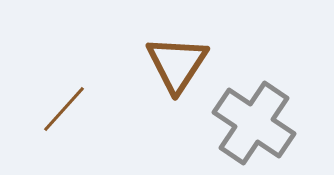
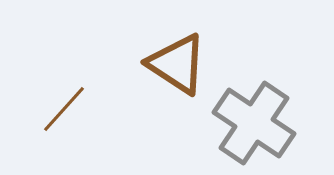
brown triangle: rotated 30 degrees counterclockwise
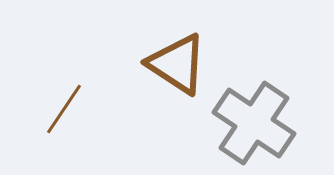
brown line: rotated 8 degrees counterclockwise
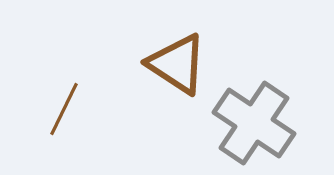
brown line: rotated 8 degrees counterclockwise
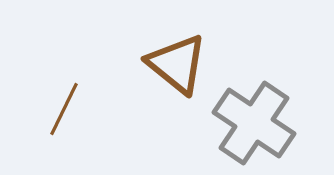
brown triangle: rotated 6 degrees clockwise
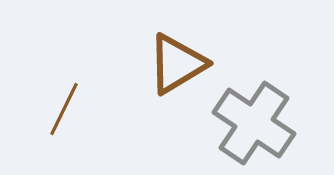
brown triangle: rotated 50 degrees clockwise
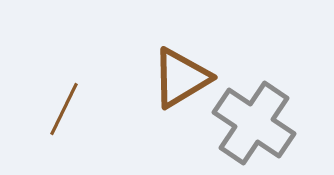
brown triangle: moved 4 px right, 14 px down
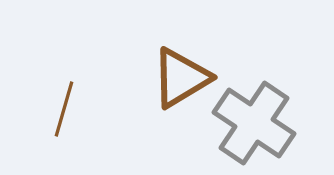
brown line: rotated 10 degrees counterclockwise
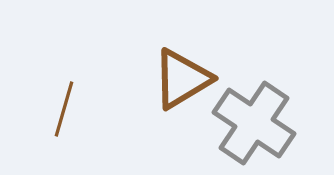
brown triangle: moved 1 px right, 1 px down
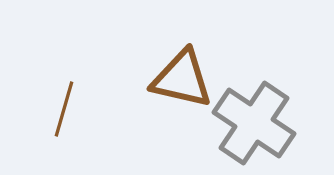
brown triangle: rotated 44 degrees clockwise
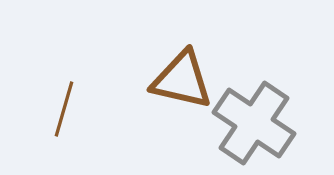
brown triangle: moved 1 px down
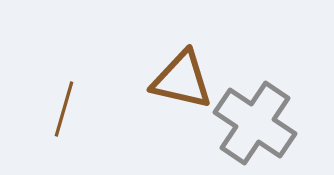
gray cross: moved 1 px right
